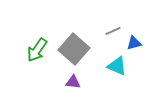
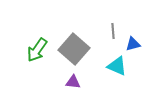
gray line: rotated 70 degrees counterclockwise
blue triangle: moved 1 px left, 1 px down
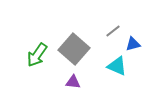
gray line: rotated 56 degrees clockwise
green arrow: moved 5 px down
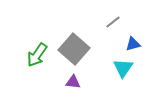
gray line: moved 9 px up
cyan triangle: moved 6 px right, 2 px down; rotated 40 degrees clockwise
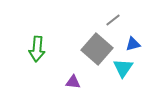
gray line: moved 2 px up
gray square: moved 23 px right
green arrow: moved 6 px up; rotated 30 degrees counterclockwise
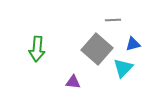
gray line: rotated 35 degrees clockwise
cyan triangle: rotated 10 degrees clockwise
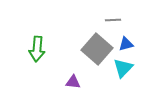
blue triangle: moved 7 px left
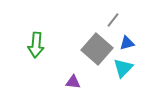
gray line: rotated 49 degrees counterclockwise
blue triangle: moved 1 px right, 1 px up
green arrow: moved 1 px left, 4 px up
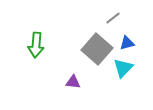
gray line: moved 2 px up; rotated 14 degrees clockwise
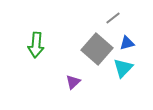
purple triangle: rotated 49 degrees counterclockwise
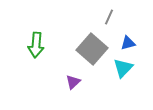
gray line: moved 4 px left, 1 px up; rotated 28 degrees counterclockwise
blue triangle: moved 1 px right
gray square: moved 5 px left
